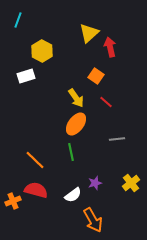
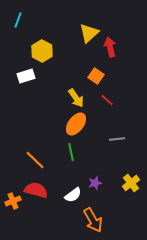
red line: moved 1 px right, 2 px up
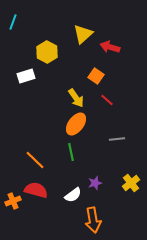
cyan line: moved 5 px left, 2 px down
yellow triangle: moved 6 px left, 1 px down
red arrow: rotated 60 degrees counterclockwise
yellow hexagon: moved 5 px right, 1 px down
orange arrow: rotated 20 degrees clockwise
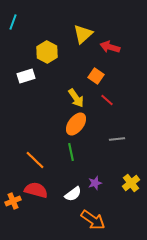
white semicircle: moved 1 px up
orange arrow: rotated 45 degrees counterclockwise
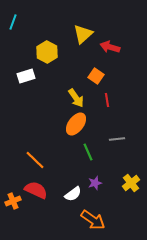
red line: rotated 40 degrees clockwise
green line: moved 17 px right; rotated 12 degrees counterclockwise
red semicircle: rotated 10 degrees clockwise
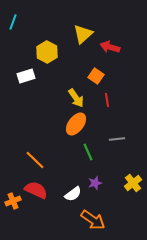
yellow cross: moved 2 px right
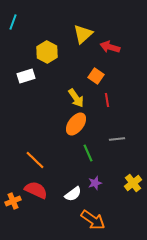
green line: moved 1 px down
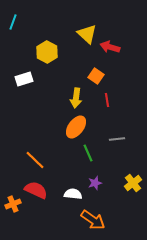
yellow triangle: moved 4 px right; rotated 35 degrees counterclockwise
white rectangle: moved 2 px left, 3 px down
yellow arrow: rotated 42 degrees clockwise
orange ellipse: moved 3 px down
white semicircle: rotated 138 degrees counterclockwise
orange cross: moved 3 px down
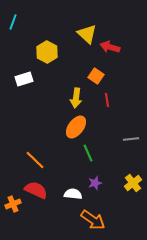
gray line: moved 14 px right
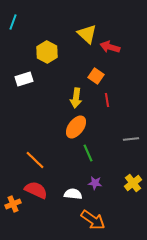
purple star: rotated 24 degrees clockwise
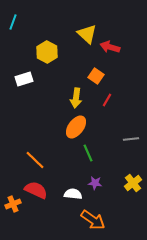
red line: rotated 40 degrees clockwise
